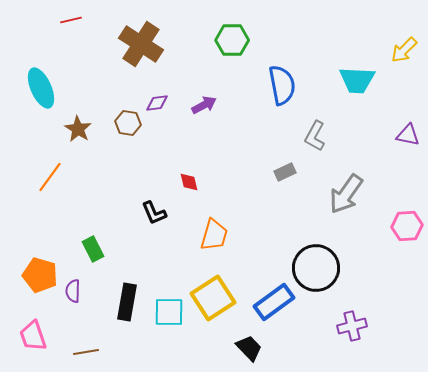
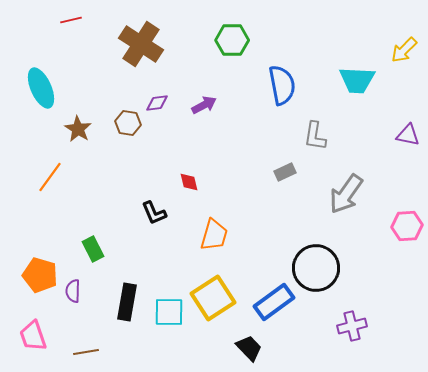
gray L-shape: rotated 20 degrees counterclockwise
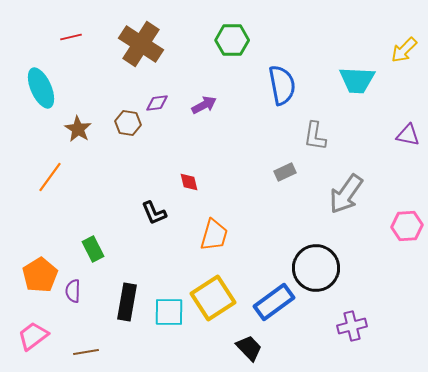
red line: moved 17 px down
orange pentagon: rotated 24 degrees clockwise
pink trapezoid: rotated 72 degrees clockwise
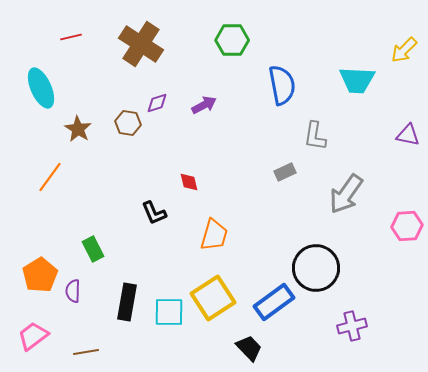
purple diamond: rotated 10 degrees counterclockwise
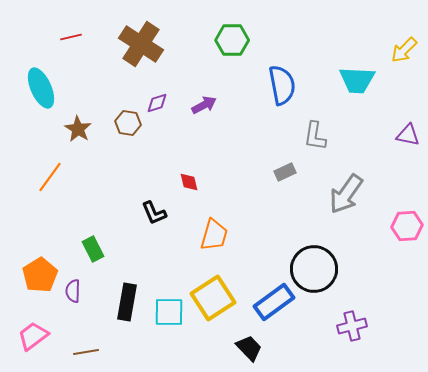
black circle: moved 2 px left, 1 px down
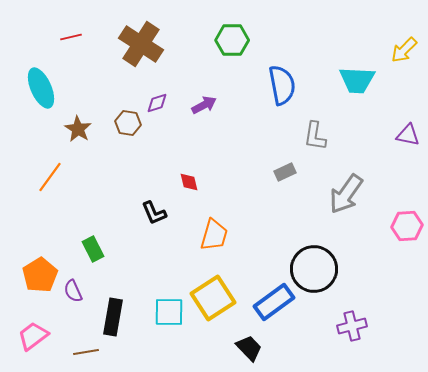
purple semicircle: rotated 25 degrees counterclockwise
black rectangle: moved 14 px left, 15 px down
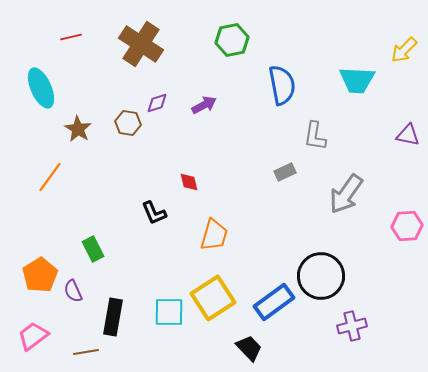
green hexagon: rotated 12 degrees counterclockwise
black circle: moved 7 px right, 7 px down
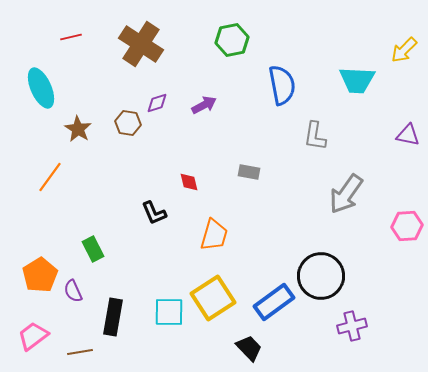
gray rectangle: moved 36 px left; rotated 35 degrees clockwise
brown line: moved 6 px left
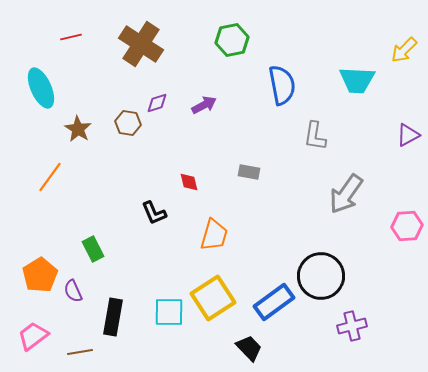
purple triangle: rotated 40 degrees counterclockwise
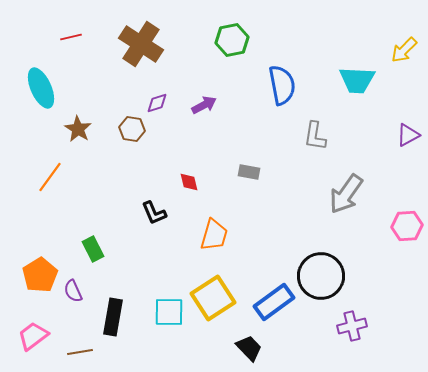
brown hexagon: moved 4 px right, 6 px down
